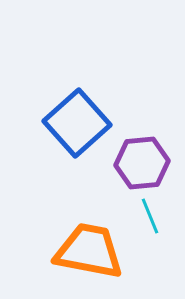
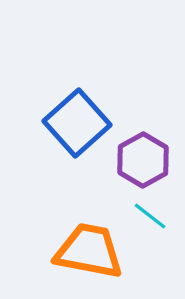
purple hexagon: moved 1 px right, 3 px up; rotated 24 degrees counterclockwise
cyan line: rotated 30 degrees counterclockwise
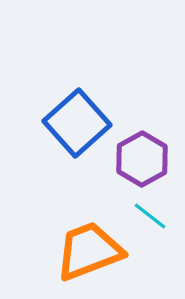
purple hexagon: moved 1 px left, 1 px up
orange trapezoid: rotated 32 degrees counterclockwise
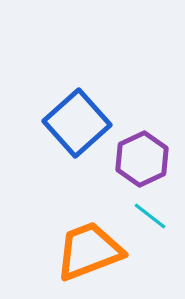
purple hexagon: rotated 4 degrees clockwise
